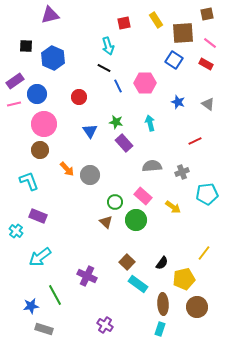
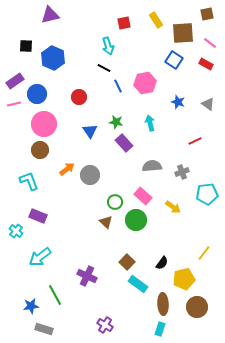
pink hexagon at (145, 83): rotated 10 degrees counterclockwise
orange arrow at (67, 169): rotated 84 degrees counterclockwise
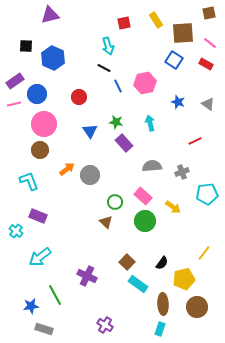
brown square at (207, 14): moved 2 px right, 1 px up
green circle at (136, 220): moved 9 px right, 1 px down
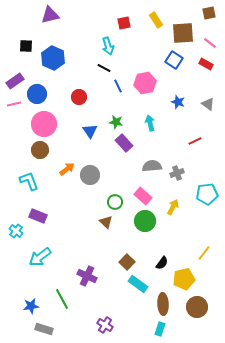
gray cross at (182, 172): moved 5 px left, 1 px down
yellow arrow at (173, 207): rotated 98 degrees counterclockwise
green line at (55, 295): moved 7 px right, 4 px down
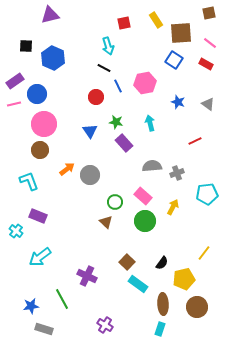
brown square at (183, 33): moved 2 px left
red circle at (79, 97): moved 17 px right
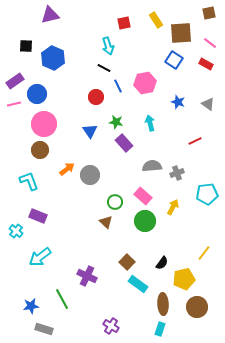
purple cross at (105, 325): moved 6 px right, 1 px down
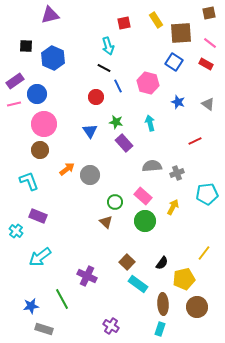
blue square at (174, 60): moved 2 px down
pink hexagon at (145, 83): moved 3 px right; rotated 25 degrees clockwise
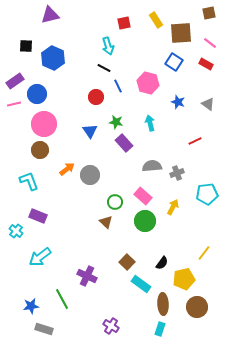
cyan rectangle at (138, 284): moved 3 px right
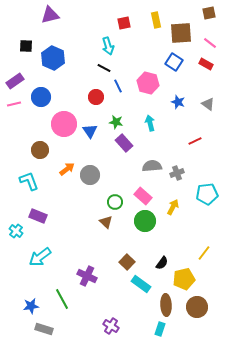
yellow rectangle at (156, 20): rotated 21 degrees clockwise
blue circle at (37, 94): moved 4 px right, 3 px down
pink circle at (44, 124): moved 20 px right
brown ellipse at (163, 304): moved 3 px right, 1 px down
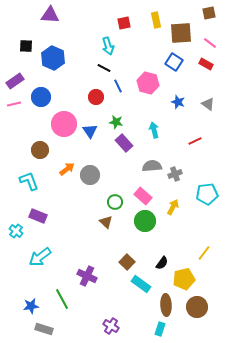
purple triangle at (50, 15): rotated 18 degrees clockwise
cyan arrow at (150, 123): moved 4 px right, 7 px down
gray cross at (177, 173): moved 2 px left, 1 px down
